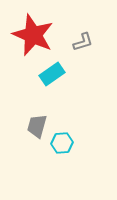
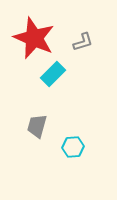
red star: moved 1 px right, 3 px down
cyan rectangle: moved 1 px right; rotated 10 degrees counterclockwise
cyan hexagon: moved 11 px right, 4 px down
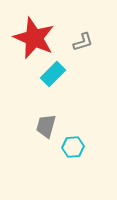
gray trapezoid: moved 9 px right
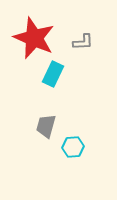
gray L-shape: rotated 15 degrees clockwise
cyan rectangle: rotated 20 degrees counterclockwise
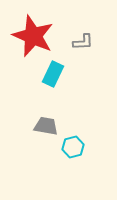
red star: moved 1 px left, 2 px up
gray trapezoid: rotated 85 degrees clockwise
cyan hexagon: rotated 10 degrees counterclockwise
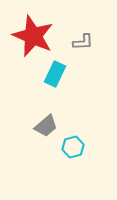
cyan rectangle: moved 2 px right
gray trapezoid: rotated 130 degrees clockwise
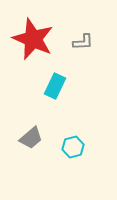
red star: moved 3 px down
cyan rectangle: moved 12 px down
gray trapezoid: moved 15 px left, 12 px down
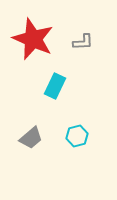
cyan hexagon: moved 4 px right, 11 px up
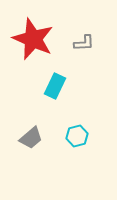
gray L-shape: moved 1 px right, 1 px down
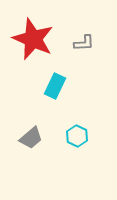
cyan hexagon: rotated 20 degrees counterclockwise
